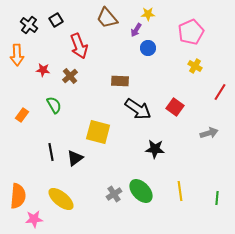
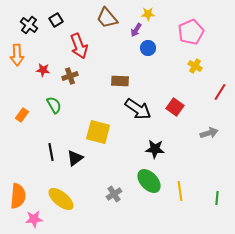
brown cross: rotated 21 degrees clockwise
green ellipse: moved 8 px right, 10 px up
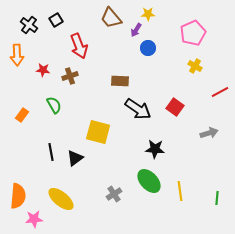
brown trapezoid: moved 4 px right
pink pentagon: moved 2 px right, 1 px down
red line: rotated 30 degrees clockwise
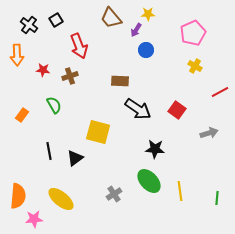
blue circle: moved 2 px left, 2 px down
red square: moved 2 px right, 3 px down
black line: moved 2 px left, 1 px up
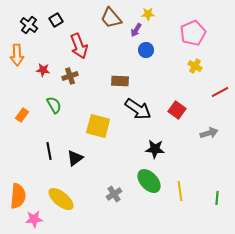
yellow square: moved 6 px up
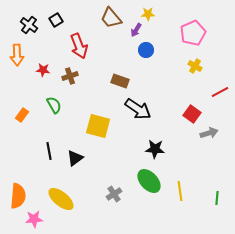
brown rectangle: rotated 18 degrees clockwise
red square: moved 15 px right, 4 px down
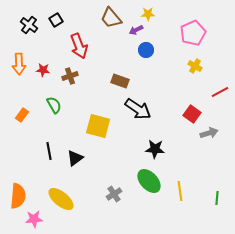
purple arrow: rotated 32 degrees clockwise
orange arrow: moved 2 px right, 9 px down
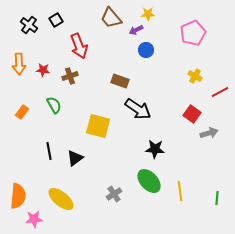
yellow cross: moved 10 px down
orange rectangle: moved 3 px up
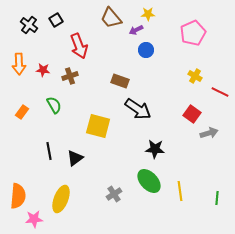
red line: rotated 54 degrees clockwise
yellow ellipse: rotated 72 degrees clockwise
